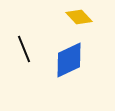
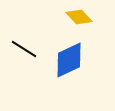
black line: rotated 36 degrees counterclockwise
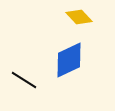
black line: moved 31 px down
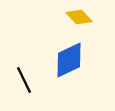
black line: rotated 32 degrees clockwise
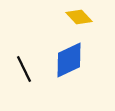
black line: moved 11 px up
